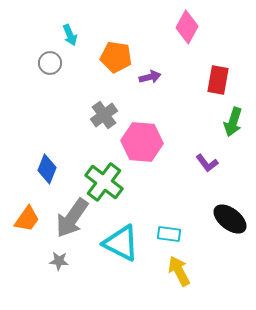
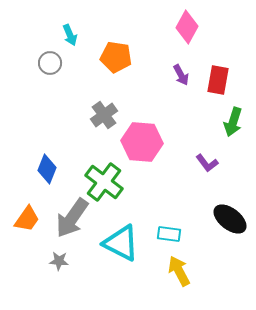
purple arrow: moved 31 px right, 2 px up; rotated 75 degrees clockwise
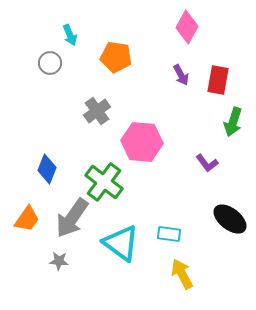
gray cross: moved 7 px left, 4 px up
cyan triangle: rotated 9 degrees clockwise
yellow arrow: moved 3 px right, 3 px down
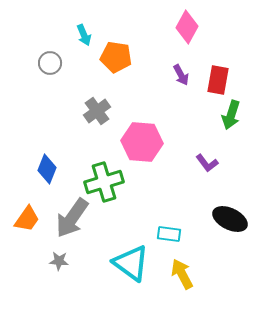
cyan arrow: moved 14 px right
green arrow: moved 2 px left, 7 px up
green cross: rotated 36 degrees clockwise
black ellipse: rotated 12 degrees counterclockwise
cyan triangle: moved 10 px right, 20 px down
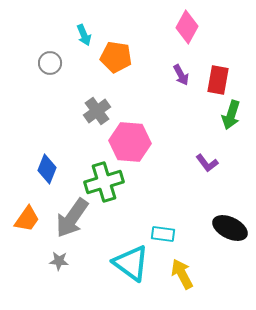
pink hexagon: moved 12 px left
black ellipse: moved 9 px down
cyan rectangle: moved 6 px left
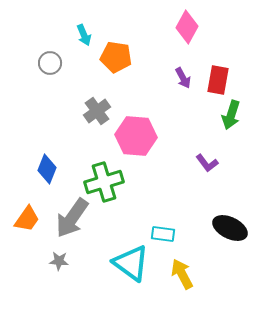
purple arrow: moved 2 px right, 3 px down
pink hexagon: moved 6 px right, 6 px up
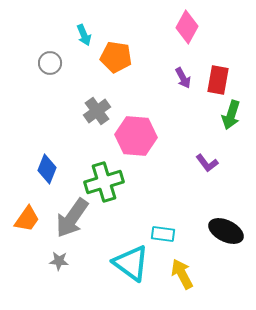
black ellipse: moved 4 px left, 3 px down
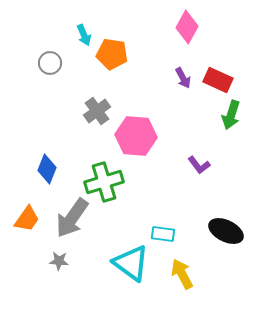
orange pentagon: moved 4 px left, 3 px up
red rectangle: rotated 76 degrees counterclockwise
purple L-shape: moved 8 px left, 2 px down
